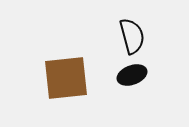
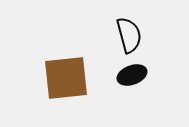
black semicircle: moved 3 px left, 1 px up
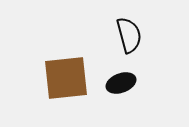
black ellipse: moved 11 px left, 8 px down
